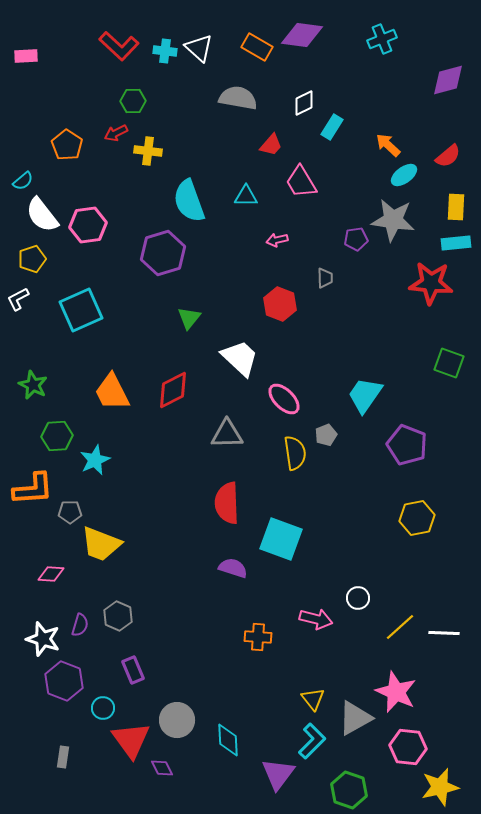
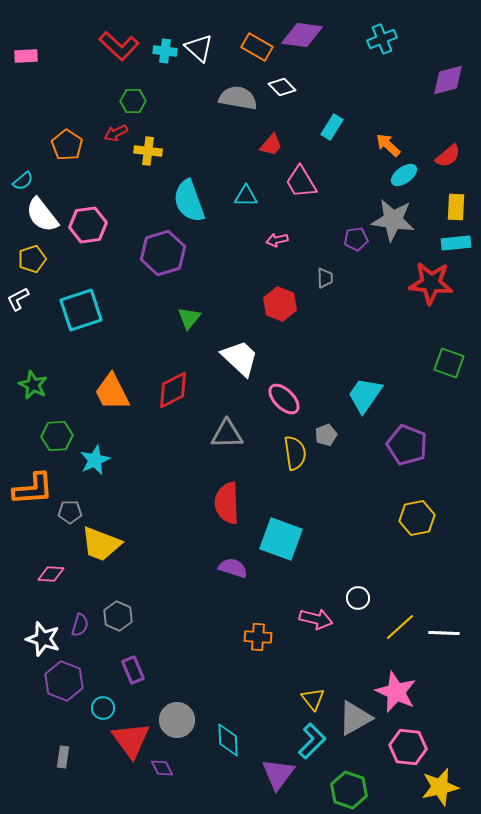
white diamond at (304, 103): moved 22 px left, 16 px up; rotated 72 degrees clockwise
cyan square at (81, 310): rotated 6 degrees clockwise
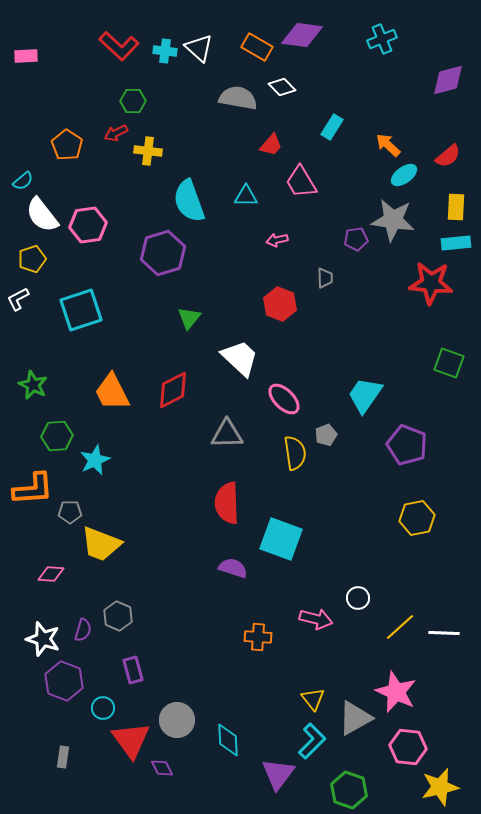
purple semicircle at (80, 625): moved 3 px right, 5 px down
purple rectangle at (133, 670): rotated 8 degrees clockwise
